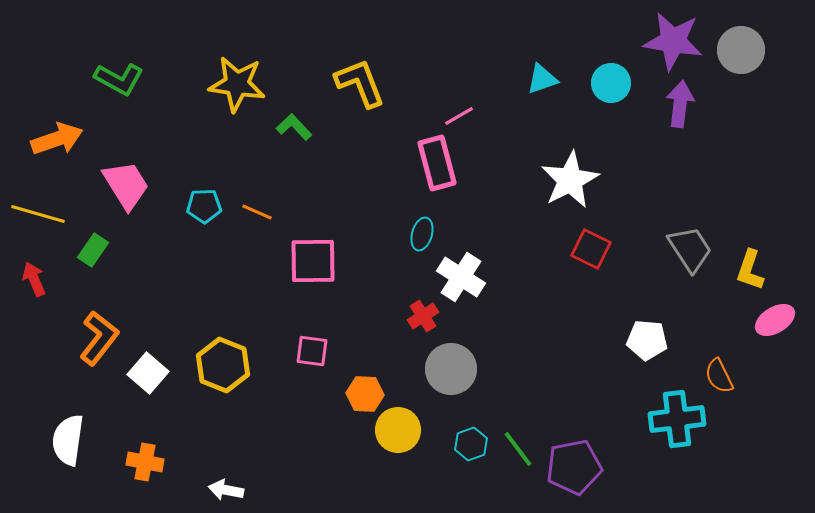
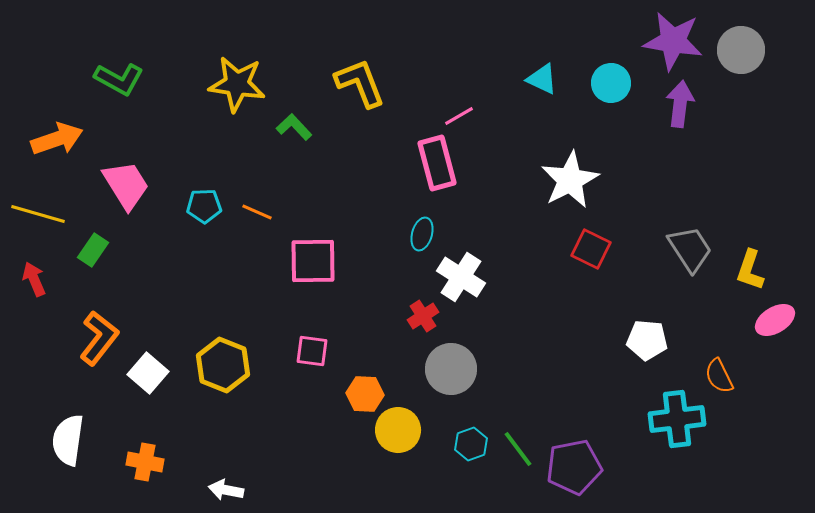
cyan triangle at (542, 79): rotated 44 degrees clockwise
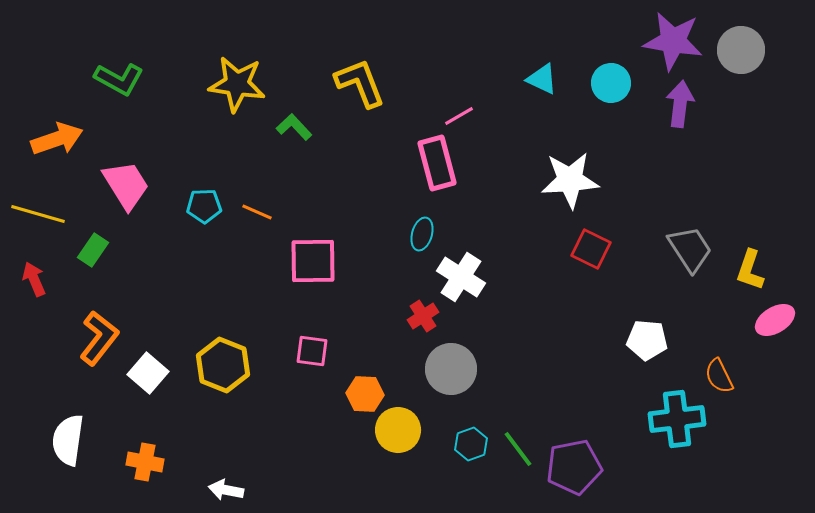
white star at (570, 180): rotated 24 degrees clockwise
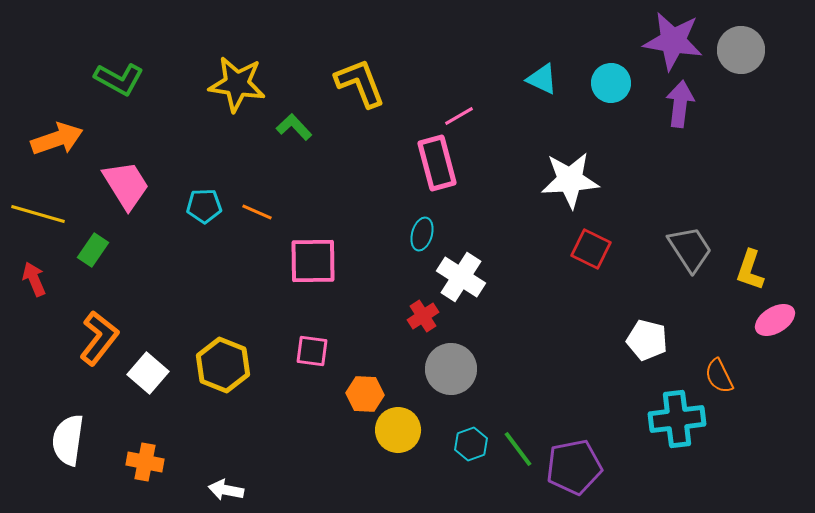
white pentagon at (647, 340): rotated 9 degrees clockwise
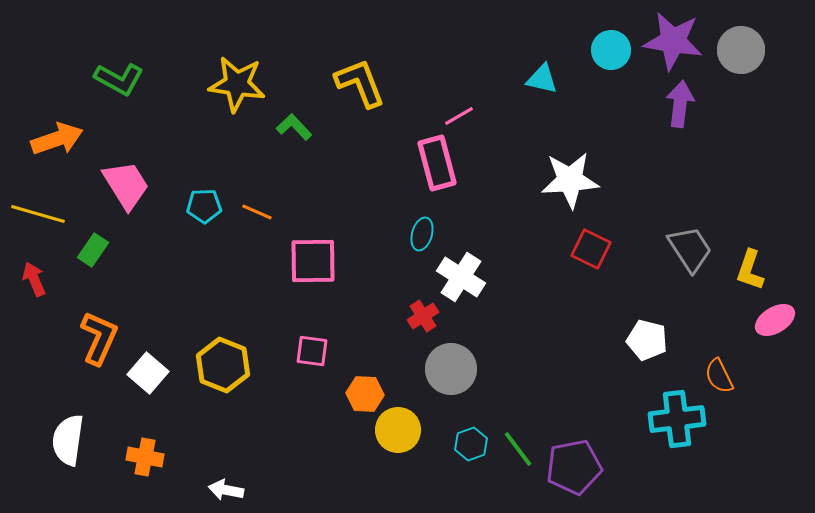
cyan triangle at (542, 79): rotated 12 degrees counterclockwise
cyan circle at (611, 83): moved 33 px up
orange L-shape at (99, 338): rotated 14 degrees counterclockwise
orange cross at (145, 462): moved 5 px up
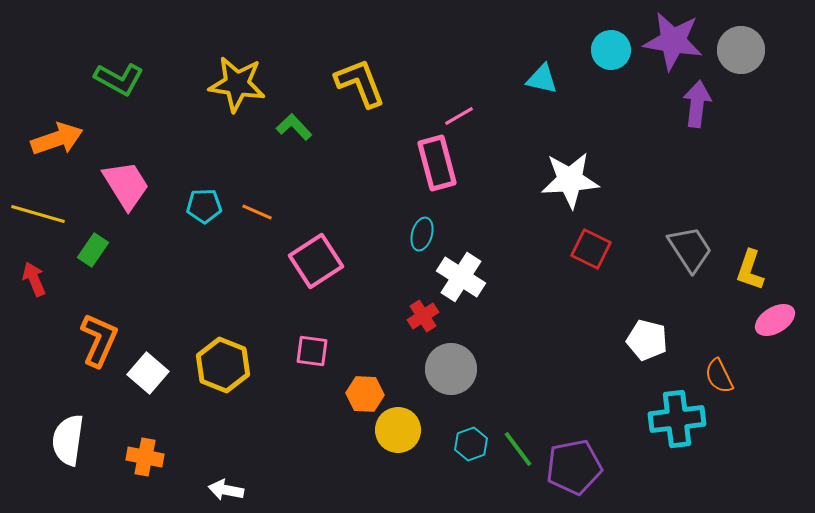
purple arrow at (680, 104): moved 17 px right
pink square at (313, 261): moved 3 px right; rotated 32 degrees counterclockwise
orange L-shape at (99, 338): moved 2 px down
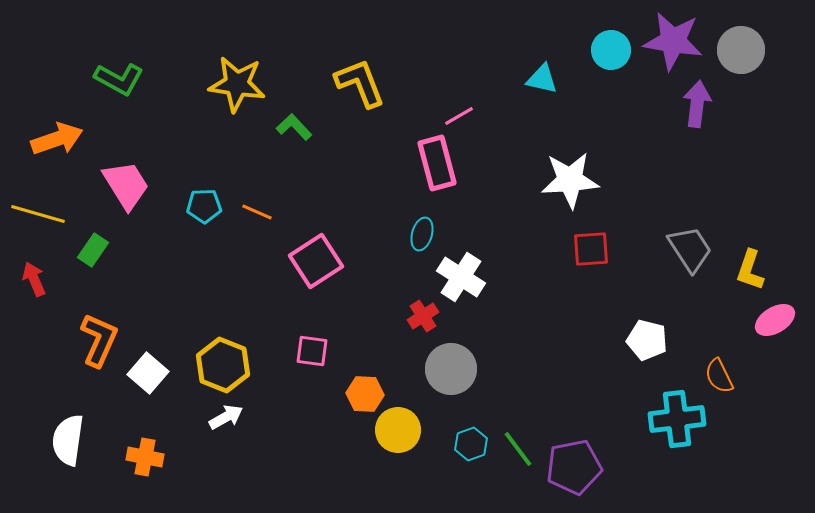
red square at (591, 249): rotated 30 degrees counterclockwise
white arrow at (226, 490): moved 73 px up; rotated 140 degrees clockwise
